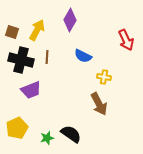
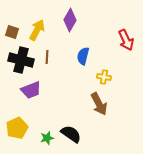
blue semicircle: rotated 78 degrees clockwise
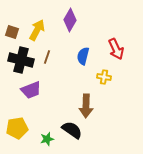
red arrow: moved 10 px left, 9 px down
brown line: rotated 16 degrees clockwise
brown arrow: moved 13 px left, 2 px down; rotated 30 degrees clockwise
yellow pentagon: rotated 15 degrees clockwise
black semicircle: moved 1 px right, 4 px up
green star: moved 1 px down
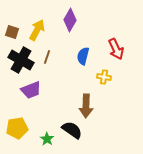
black cross: rotated 15 degrees clockwise
green star: rotated 24 degrees counterclockwise
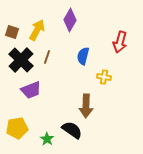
red arrow: moved 4 px right, 7 px up; rotated 40 degrees clockwise
black cross: rotated 15 degrees clockwise
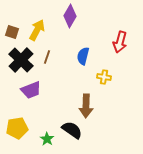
purple diamond: moved 4 px up
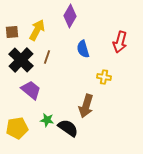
brown square: rotated 24 degrees counterclockwise
blue semicircle: moved 7 px up; rotated 30 degrees counterclockwise
purple trapezoid: rotated 120 degrees counterclockwise
brown arrow: rotated 15 degrees clockwise
black semicircle: moved 4 px left, 2 px up
green star: moved 19 px up; rotated 24 degrees counterclockwise
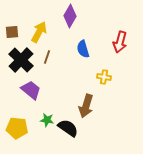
yellow arrow: moved 2 px right, 2 px down
yellow pentagon: rotated 15 degrees clockwise
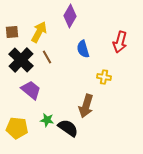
brown line: rotated 48 degrees counterclockwise
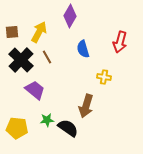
purple trapezoid: moved 4 px right
green star: rotated 16 degrees counterclockwise
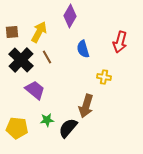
black semicircle: rotated 85 degrees counterclockwise
